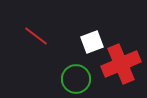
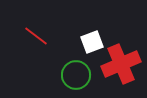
green circle: moved 4 px up
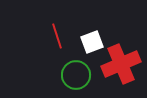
red line: moved 21 px right; rotated 35 degrees clockwise
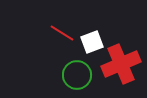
red line: moved 5 px right, 3 px up; rotated 40 degrees counterclockwise
green circle: moved 1 px right
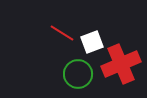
green circle: moved 1 px right, 1 px up
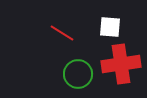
white square: moved 18 px right, 15 px up; rotated 25 degrees clockwise
red cross: rotated 15 degrees clockwise
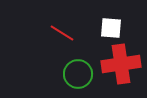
white square: moved 1 px right, 1 px down
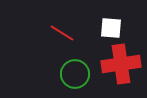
green circle: moved 3 px left
